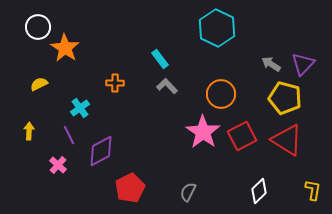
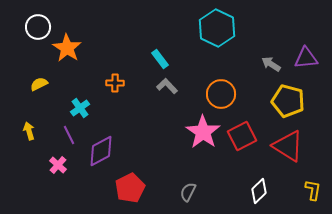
orange star: moved 2 px right
purple triangle: moved 3 px right, 6 px up; rotated 40 degrees clockwise
yellow pentagon: moved 3 px right, 3 px down
yellow arrow: rotated 18 degrees counterclockwise
red triangle: moved 1 px right, 6 px down
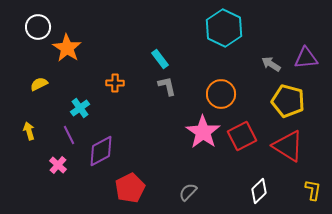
cyan hexagon: moved 7 px right
gray L-shape: rotated 30 degrees clockwise
gray semicircle: rotated 18 degrees clockwise
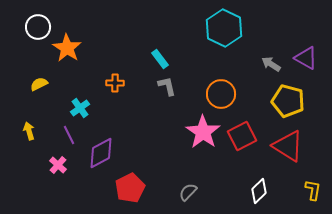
purple triangle: rotated 35 degrees clockwise
purple diamond: moved 2 px down
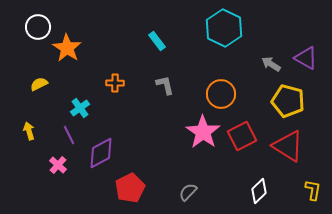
cyan rectangle: moved 3 px left, 18 px up
gray L-shape: moved 2 px left, 1 px up
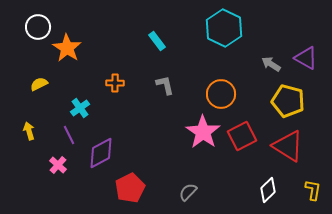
white diamond: moved 9 px right, 1 px up
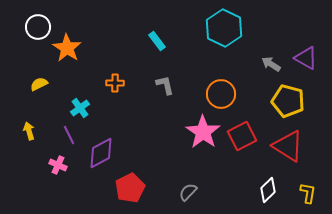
pink cross: rotated 18 degrees counterclockwise
yellow L-shape: moved 5 px left, 3 px down
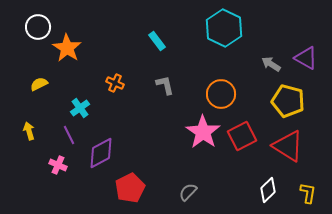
orange cross: rotated 24 degrees clockwise
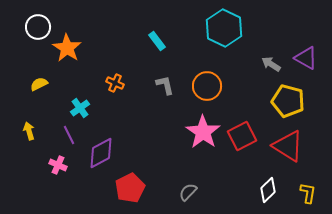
orange circle: moved 14 px left, 8 px up
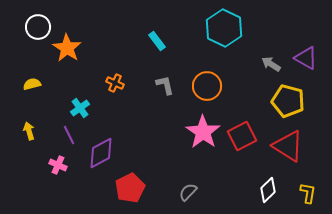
yellow semicircle: moved 7 px left; rotated 12 degrees clockwise
